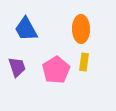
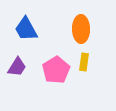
purple trapezoid: rotated 50 degrees clockwise
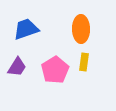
blue trapezoid: rotated 100 degrees clockwise
pink pentagon: moved 1 px left
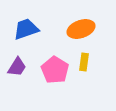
orange ellipse: rotated 72 degrees clockwise
pink pentagon: rotated 8 degrees counterclockwise
